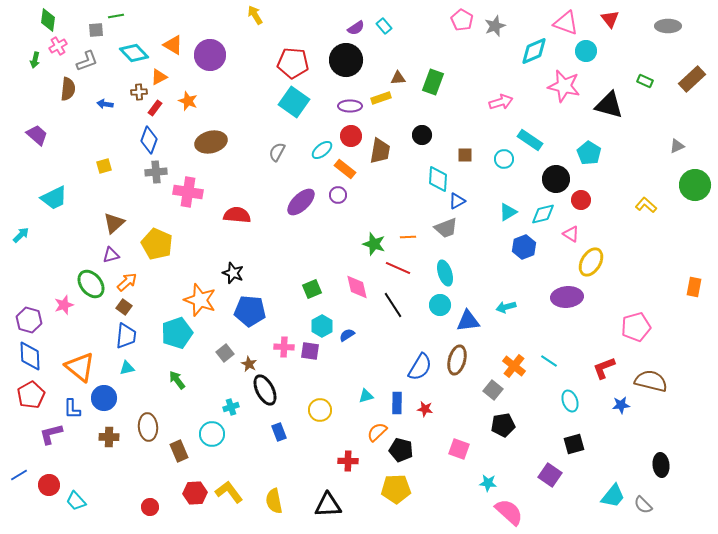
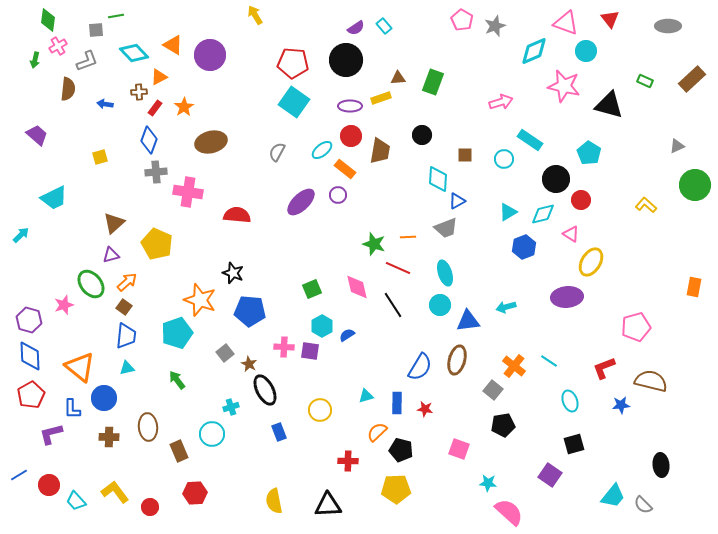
orange star at (188, 101): moved 4 px left, 6 px down; rotated 18 degrees clockwise
yellow square at (104, 166): moved 4 px left, 9 px up
yellow L-shape at (229, 492): moved 114 px left
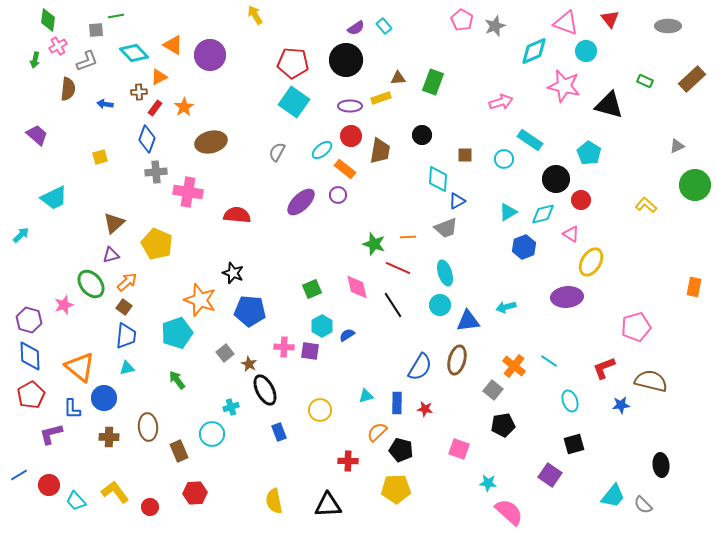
blue diamond at (149, 140): moved 2 px left, 1 px up
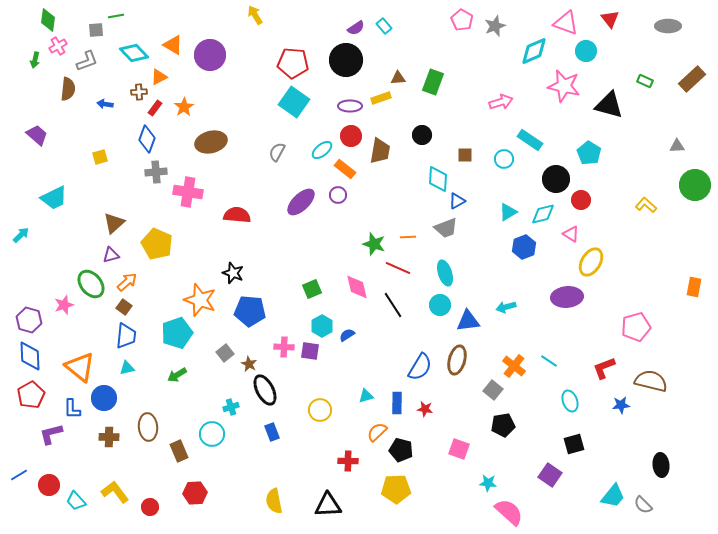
gray triangle at (677, 146): rotated 21 degrees clockwise
green arrow at (177, 380): moved 5 px up; rotated 84 degrees counterclockwise
blue rectangle at (279, 432): moved 7 px left
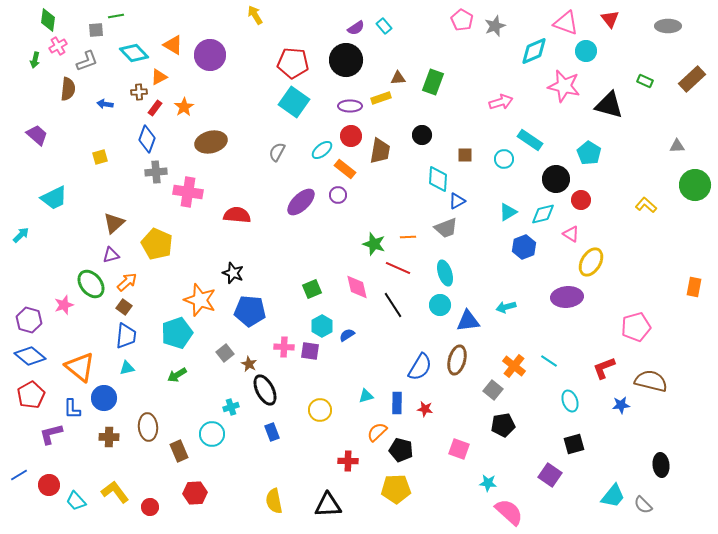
blue diamond at (30, 356): rotated 48 degrees counterclockwise
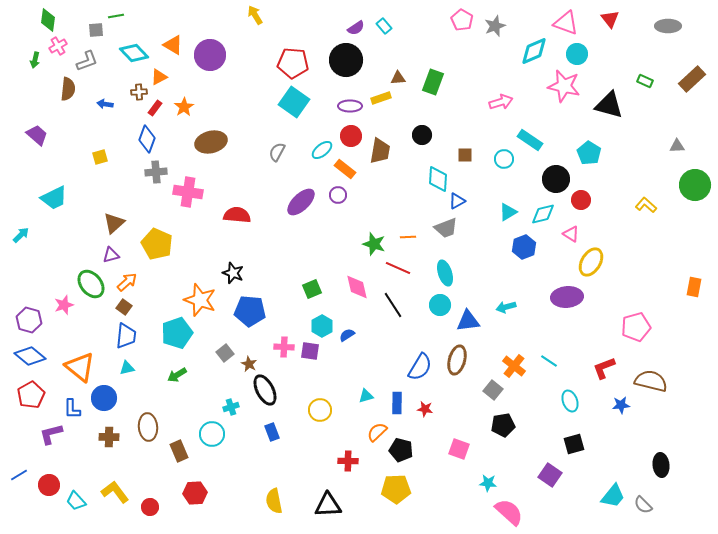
cyan circle at (586, 51): moved 9 px left, 3 px down
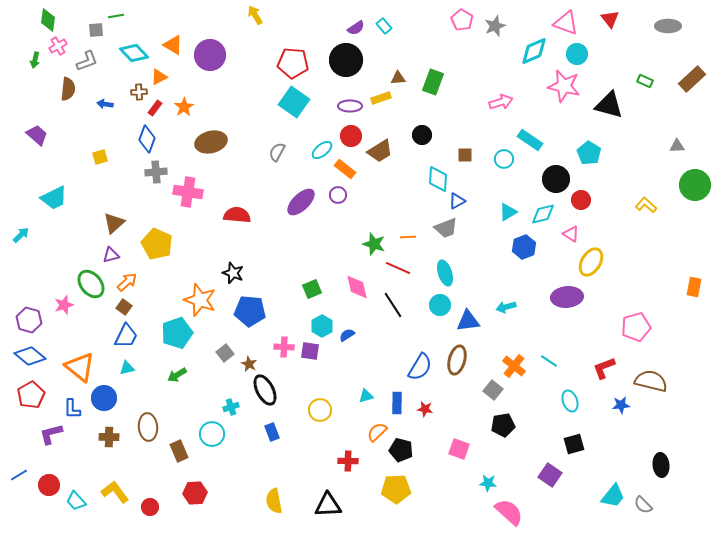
brown trapezoid at (380, 151): rotated 48 degrees clockwise
blue trapezoid at (126, 336): rotated 20 degrees clockwise
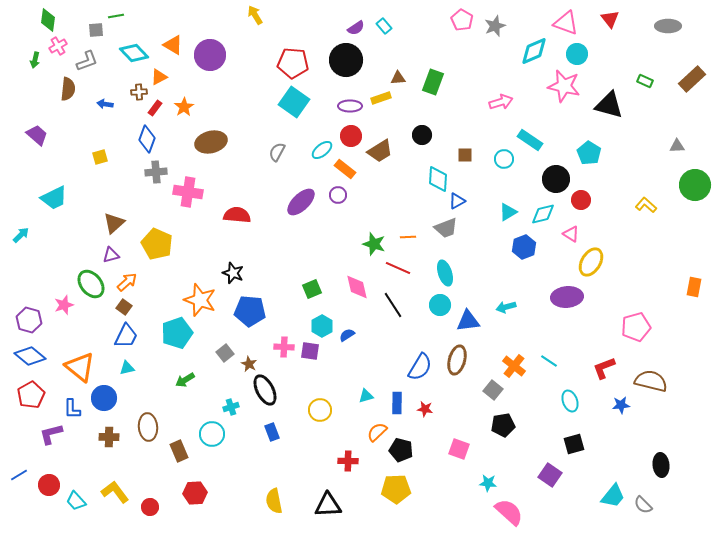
green arrow at (177, 375): moved 8 px right, 5 px down
